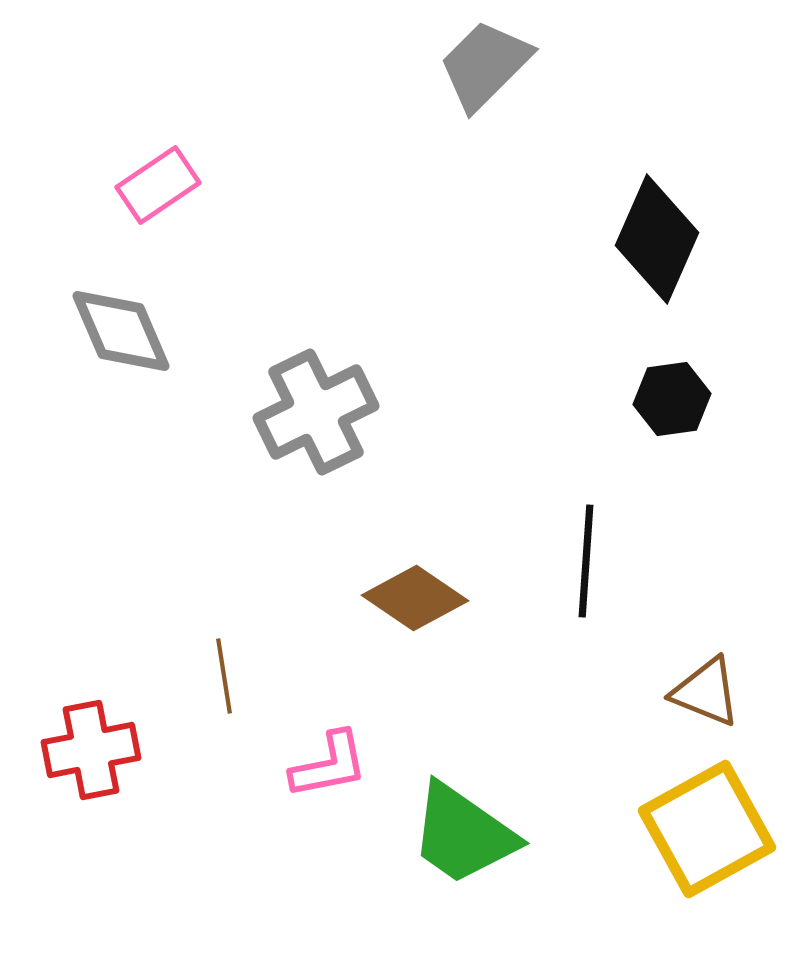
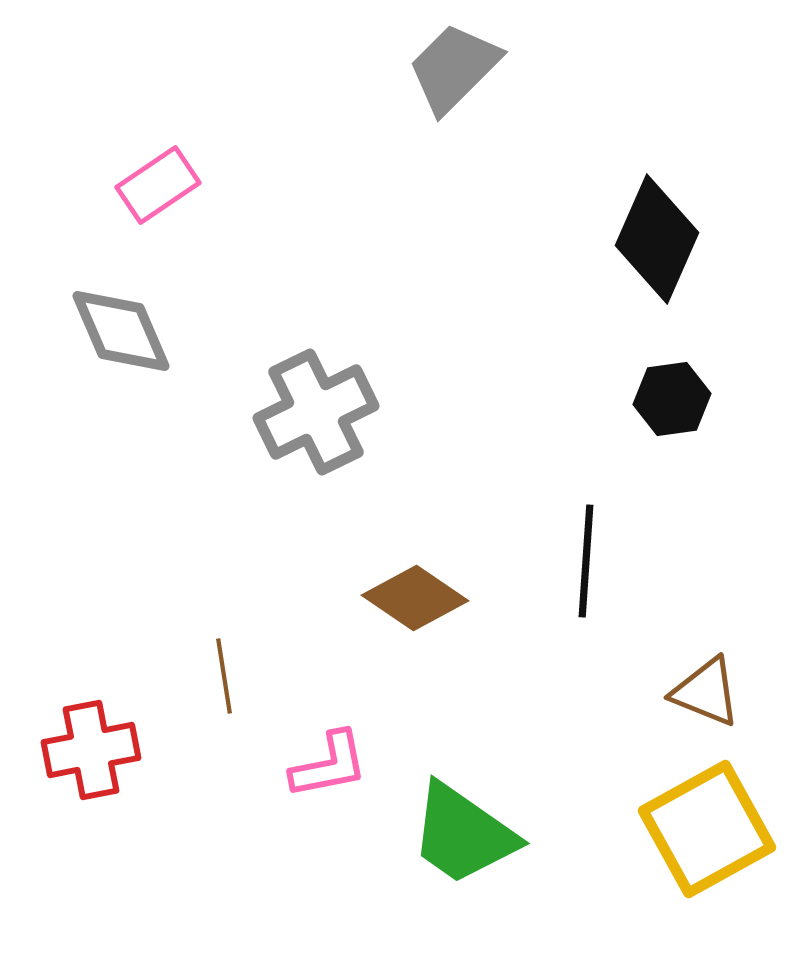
gray trapezoid: moved 31 px left, 3 px down
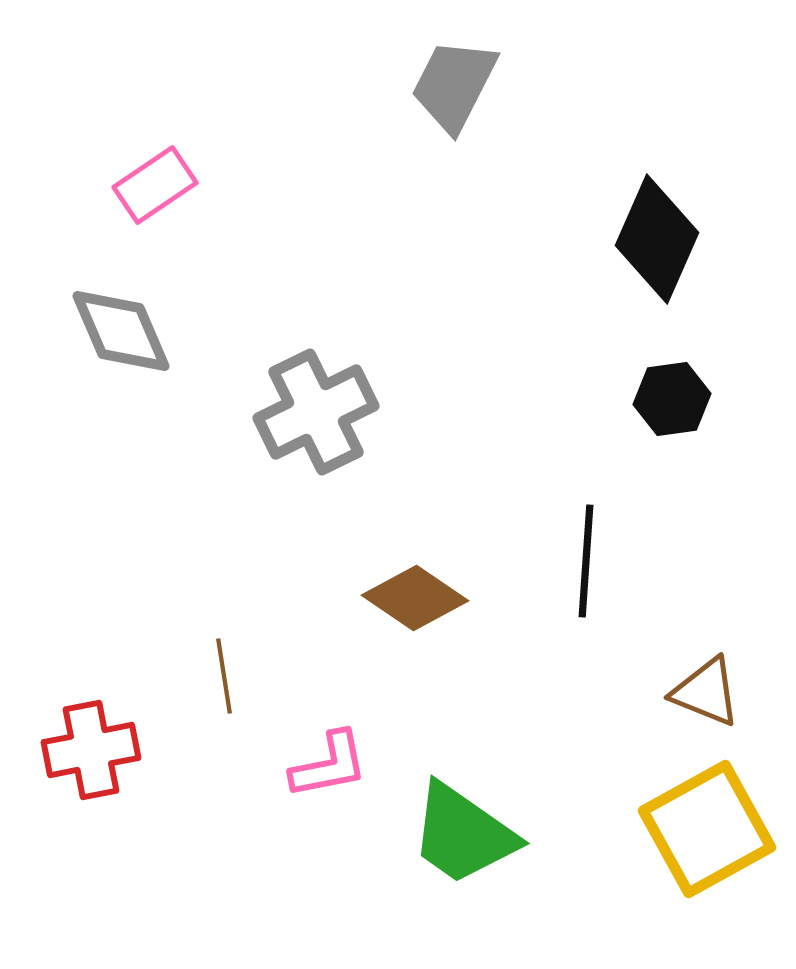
gray trapezoid: moved 17 px down; rotated 18 degrees counterclockwise
pink rectangle: moved 3 px left
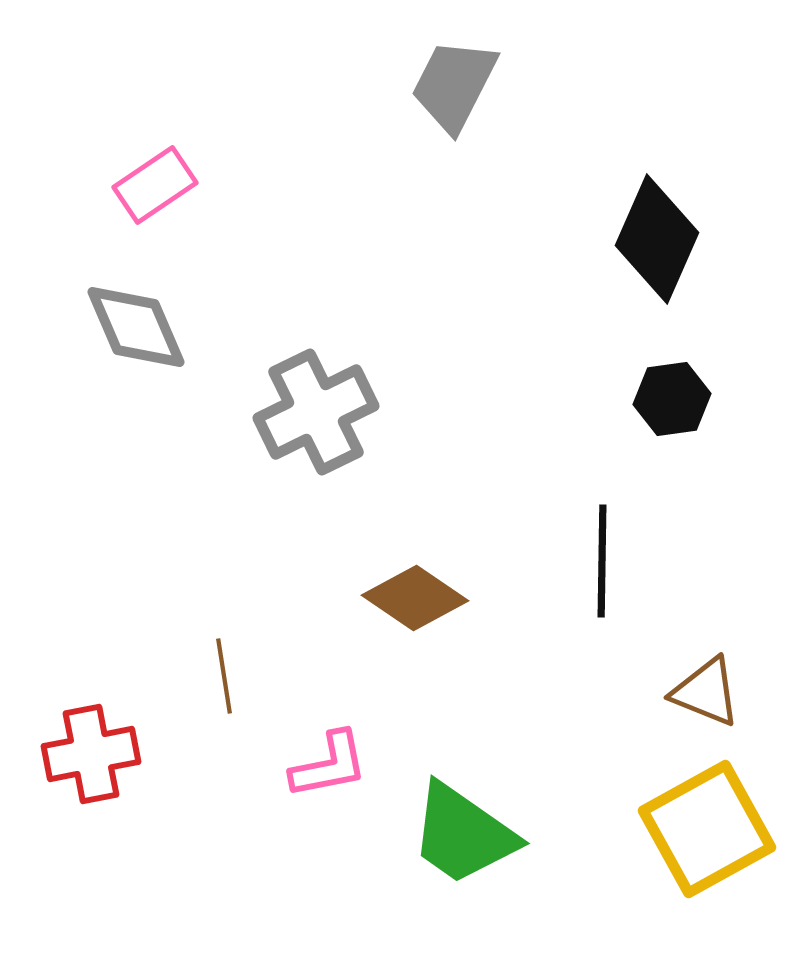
gray diamond: moved 15 px right, 4 px up
black line: moved 16 px right; rotated 3 degrees counterclockwise
red cross: moved 4 px down
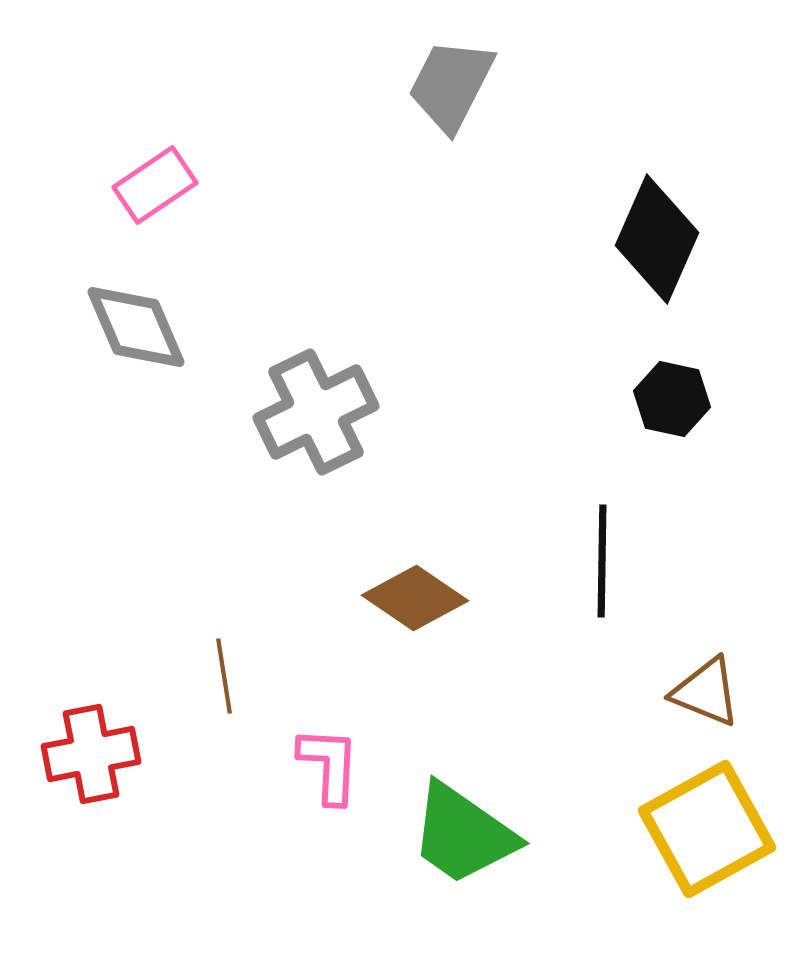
gray trapezoid: moved 3 px left
black hexagon: rotated 20 degrees clockwise
pink L-shape: rotated 76 degrees counterclockwise
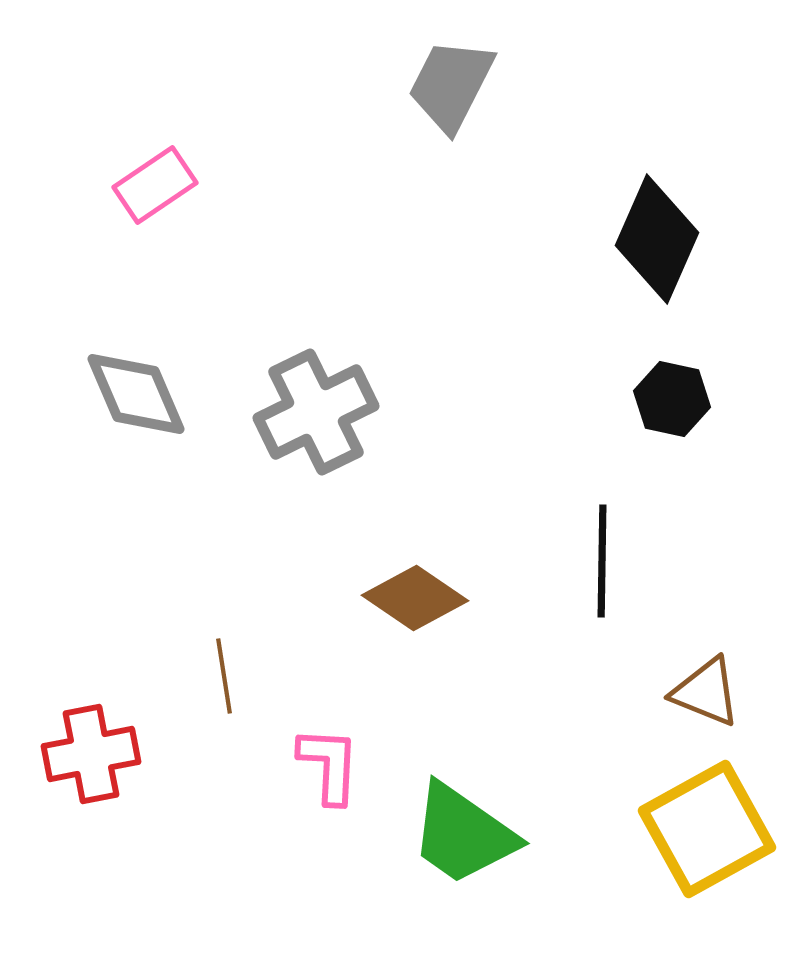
gray diamond: moved 67 px down
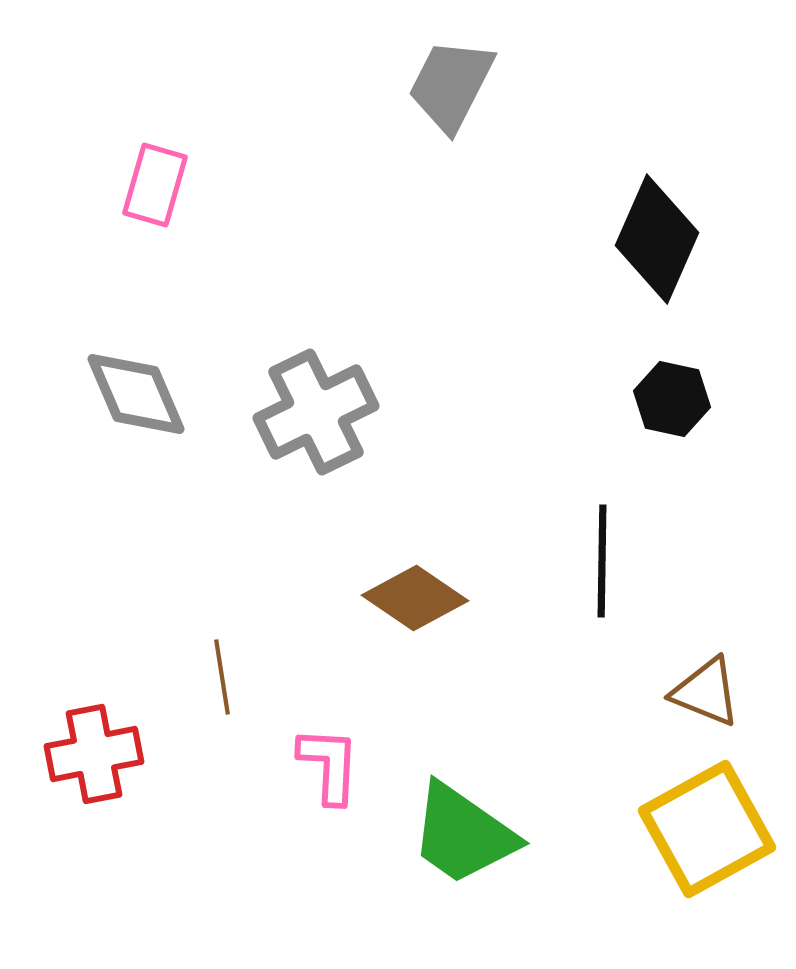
pink rectangle: rotated 40 degrees counterclockwise
brown line: moved 2 px left, 1 px down
red cross: moved 3 px right
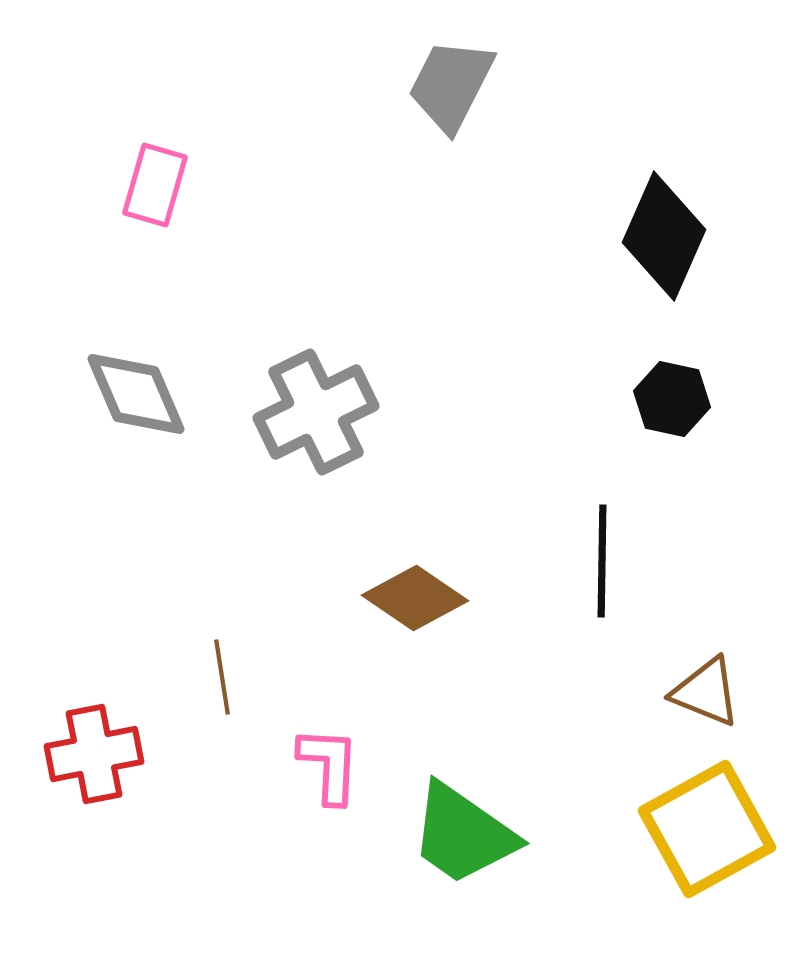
black diamond: moved 7 px right, 3 px up
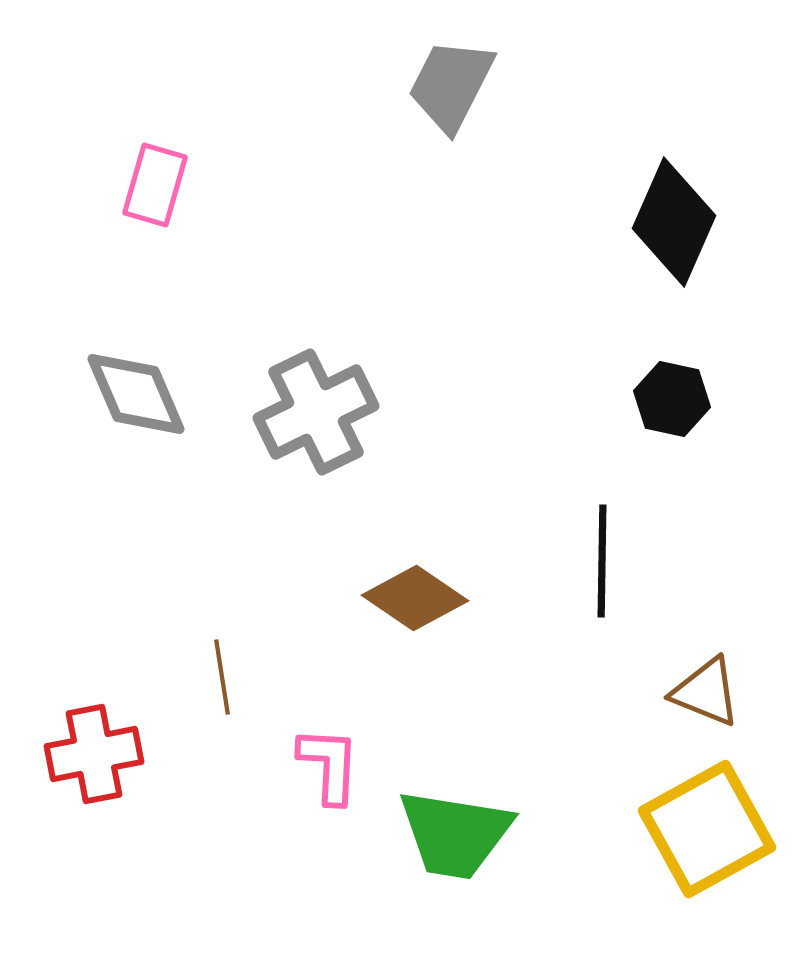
black diamond: moved 10 px right, 14 px up
green trapezoid: moved 8 px left; rotated 26 degrees counterclockwise
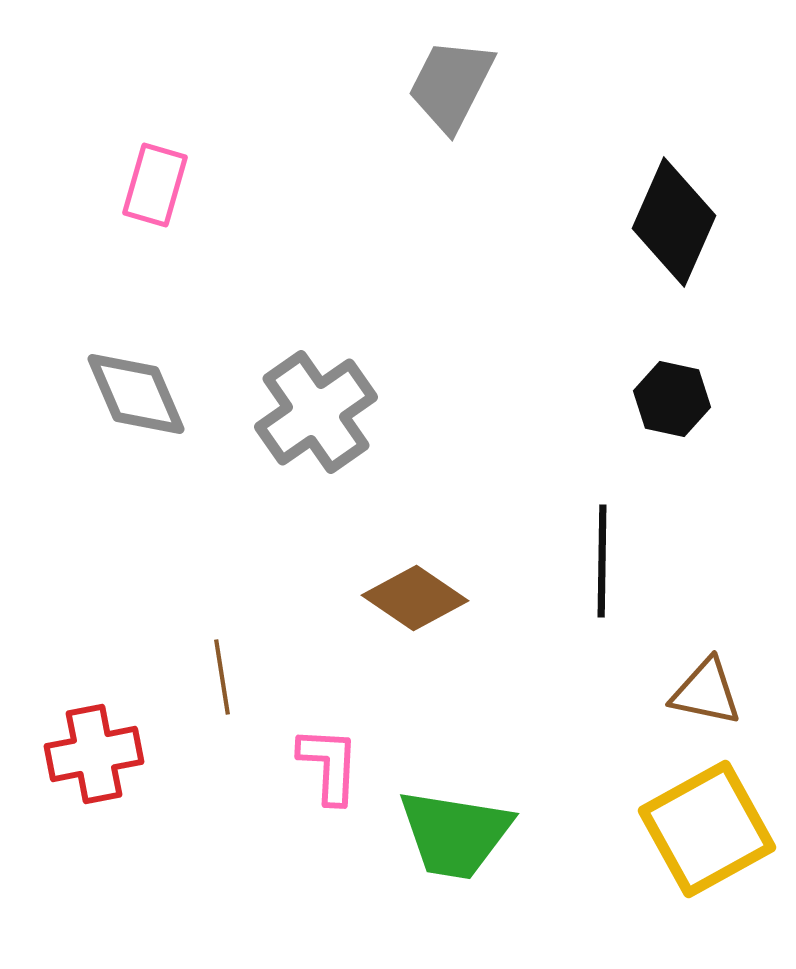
gray cross: rotated 9 degrees counterclockwise
brown triangle: rotated 10 degrees counterclockwise
